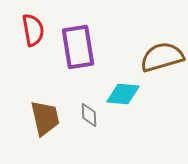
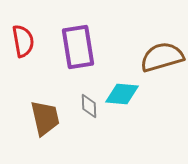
red semicircle: moved 10 px left, 11 px down
cyan diamond: moved 1 px left
gray diamond: moved 9 px up
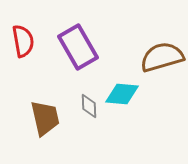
purple rectangle: rotated 21 degrees counterclockwise
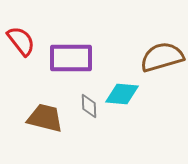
red semicircle: moved 2 px left; rotated 28 degrees counterclockwise
purple rectangle: moved 7 px left, 11 px down; rotated 60 degrees counterclockwise
brown trapezoid: rotated 63 degrees counterclockwise
